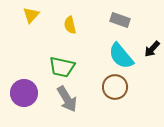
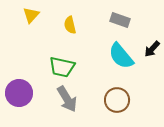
brown circle: moved 2 px right, 13 px down
purple circle: moved 5 px left
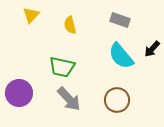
gray arrow: moved 2 px right; rotated 12 degrees counterclockwise
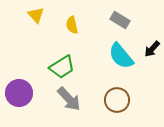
yellow triangle: moved 5 px right; rotated 24 degrees counterclockwise
gray rectangle: rotated 12 degrees clockwise
yellow semicircle: moved 2 px right
green trapezoid: rotated 44 degrees counterclockwise
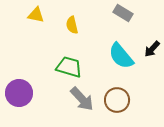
yellow triangle: rotated 36 degrees counterclockwise
gray rectangle: moved 3 px right, 7 px up
green trapezoid: moved 7 px right; rotated 132 degrees counterclockwise
gray arrow: moved 13 px right
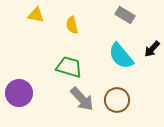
gray rectangle: moved 2 px right, 2 px down
